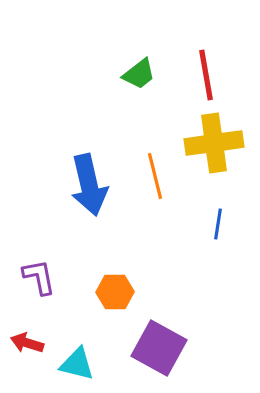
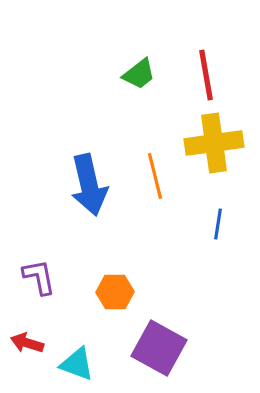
cyan triangle: rotated 6 degrees clockwise
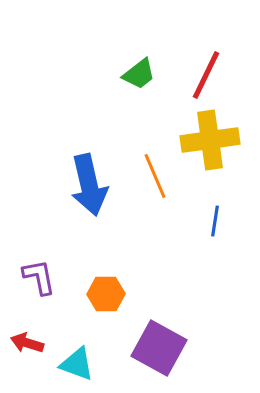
red line: rotated 36 degrees clockwise
yellow cross: moved 4 px left, 3 px up
orange line: rotated 9 degrees counterclockwise
blue line: moved 3 px left, 3 px up
orange hexagon: moved 9 px left, 2 px down
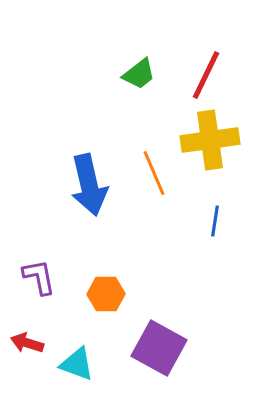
orange line: moved 1 px left, 3 px up
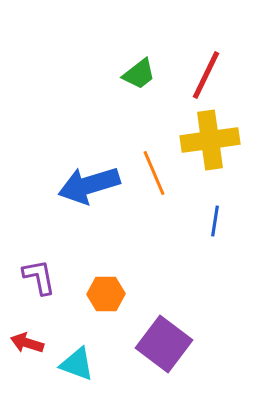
blue arrow: rotated 86 degrees clockwise
purple square: moved 5 px right, 4 px up; rotated 8 degrees clockwise
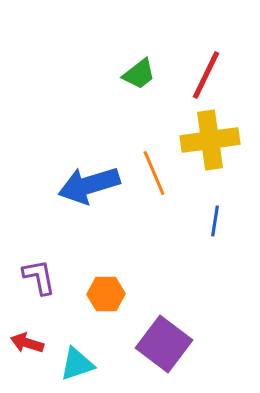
cyan triangle: rotated 39 degrees counterclockwise
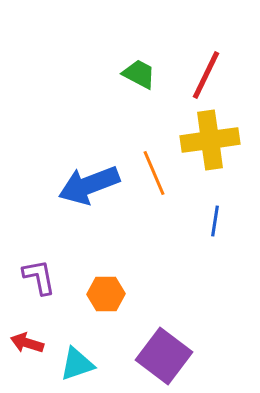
green trapezoid: rotated 114 degrees counterclockwise
blue arrow: rotated 4 degrees counterclockwise
purple square: moved 12 px down
